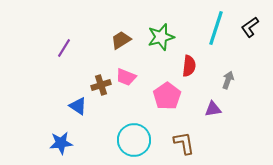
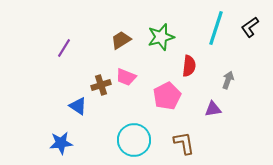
pink pentagon: rotated 8 degrees clockwise
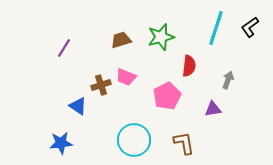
brown trapezoid: rotated 15 degrees clockwise
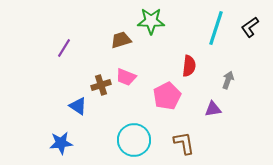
green star: moved 10 px left, 16 px up; rotated 16 degrees clockwise
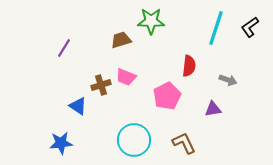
gray arrow: rotated 90 degrees clockwise
brown L-shape: rotated 15 degrees counterclockwise
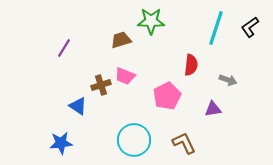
red semicircle: moved 2 px right, 1 px up
pink trapezoid: moved 1 px left, 1 px up
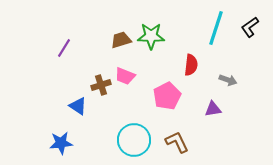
green star: moved 15 px down
brown L-shape: moved 7 px left, 1 px up
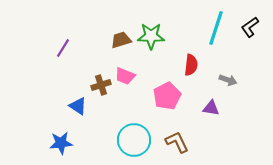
purple line: moved 1 px left
purple triangle: moved 2 px left, 1 px up; rotated 18 degrees clockwise
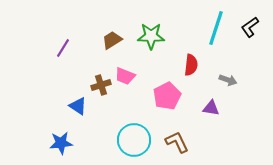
brown trapezoid: moved 9 px left; rotated 15 degrees counterclockwise
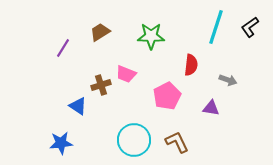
cyan line: moved 1 px up
brown trapezoid: moved 12 px left, 8 px up
pink trapezoid: moved 1 px right, 2 px up
